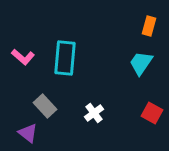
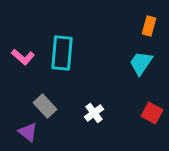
cyan rectangle: moved 3 px left, 5 px up
purple triangle: moved 1 px up
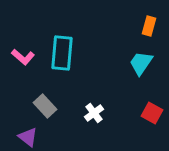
purple triangle: moved 5 px down
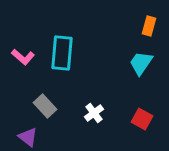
red square: moved 10 px left, 6 px down
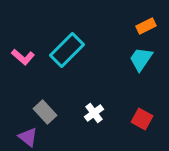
orange rectangle: moved 3 px left; rotated 48 degrees clockwise
cyan rectangle: moved 5 px right, 3 px up; rotated 40 degrees clockwise
cyan trapezoid: moved 4 px up
gray rectangle: moved 6 px down
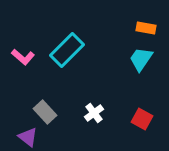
orange rectangle: moved 2 px down; rotated 36 degrees clockwise
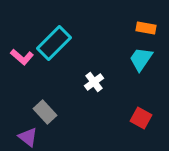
cyan rectangle: moved 13 px left, 7 px up
pink L-shape: moved 1 px left
white cross: moved 31 px up
red square: moved 1 px left, 1 px up
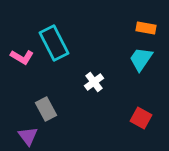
cyan rectangle: rotated 72 degrees counterclockwise
pink L-shape: rotated 10 degrees counterclockwise
gray rectangle: moved 1 px right, 3 px up; rotated 15 degrees clockwise
purple triangle: moved 1 px up; rotated 15 degrees clockwise
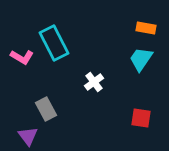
red square: rotated 20 degrees counterclockwise
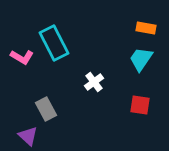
red square: moved 1 px left, 13 px up
purple triangle: rotated 10 degrees counterclockwise
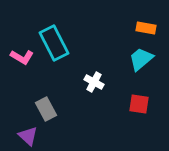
cyan trapezoid: rotated 16 degrees clockwise
white cross: rotated 24 degrees counterclockwise
red square: moved 1 px left, 1 px up
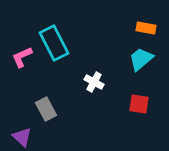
pink L-shape: rotated 125 degrees clockwise
purple triangle: moved 6 px left, 1 px down
